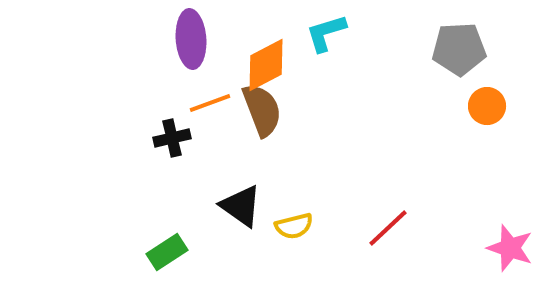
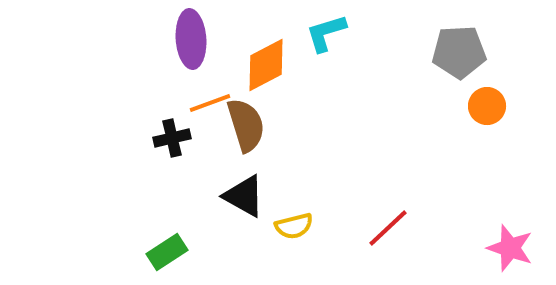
gray pentagon: moved 3 px down
brown semicircle: moved 16 px left, 15 px down; rotated 4 degrees clockwise
black triangle: moved 3 px right, 10 px up; rotated 6 degrees counterclockwise
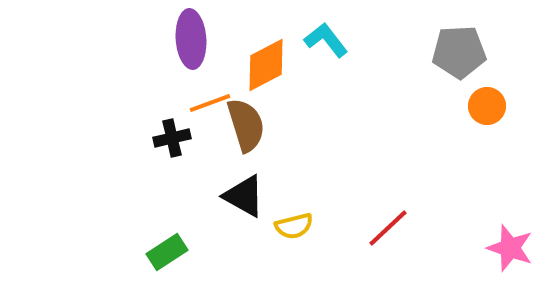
cyan L-shape: moved 7 px down; rotated 69 degrees clockwise
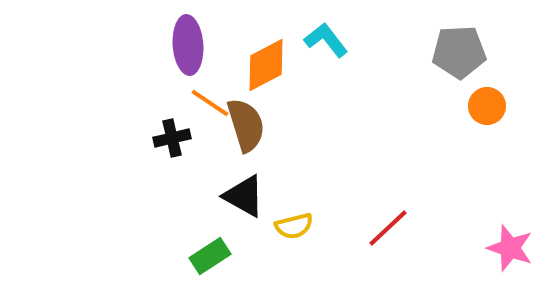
purple ellipse: moved 3 px left, 6 px down
orange line: rotated 54 degrees clockwise
green rectangle: moved 43 px right, 4 px down
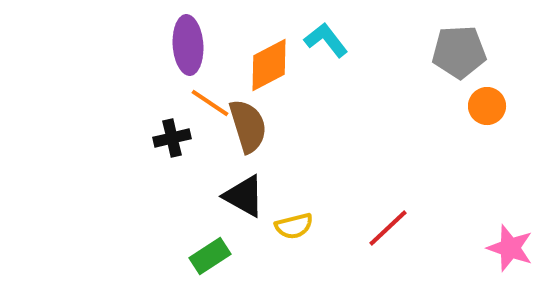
orange diamond: moved 3 px right
brown semicircle: moved 2 px right, 1 px down
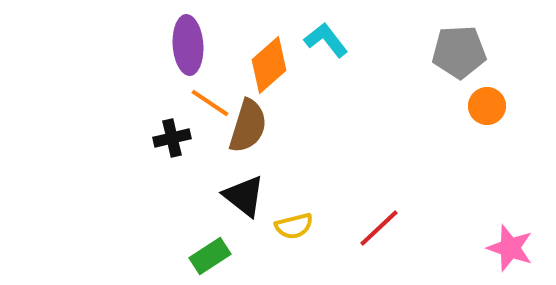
orange diamond: rotated 14 degrees counterclockwise
brown semicircle: rotated 34 degrees clockwise
black triangle: rotated 9 degrees clockwise
red line: moved 9 px left
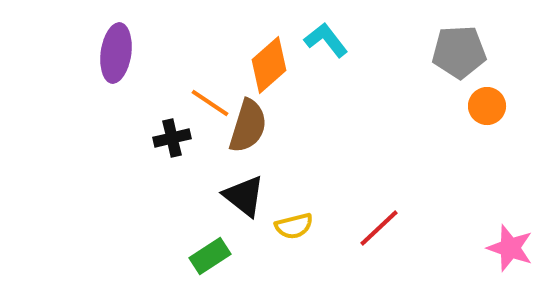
purple ellipse: moved 72 px left, 8 px down; rotated 12 degrees clockwise
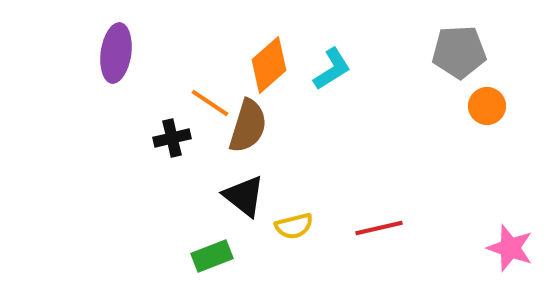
cyan L-shape: moved 6 px right, 29 px down; rotated 96 degrees clockwise
red line: rotated 30 degrees clockwise
green rectangle: moved 2 px right; rotated 12 degrees clockwise
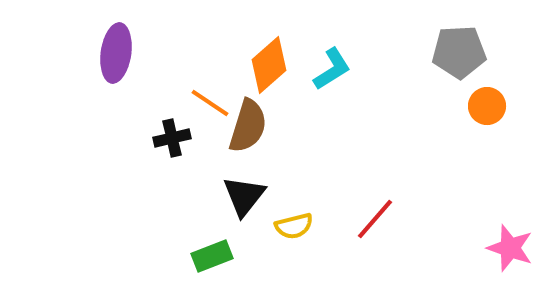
black triangle: rotated 30 degrees clockwise
red line: moved 4 px left, 9 px up; rotated 36 degrees counterclockwise
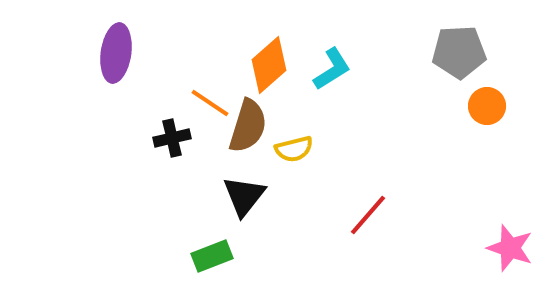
red line: moved 7 px left, 4 px up
yellow semicircle: moved 77 px up
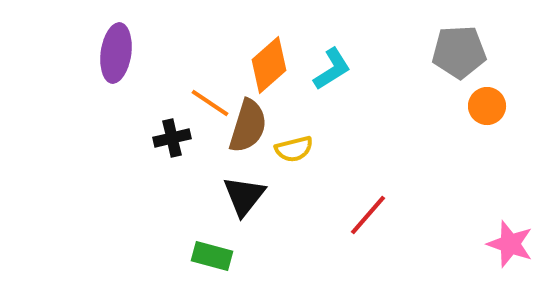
pink star: moved 4 px up
green rectangle: rotated 36 degrees clockwise
